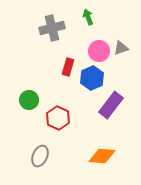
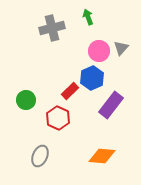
gray triangle: rotated 28 degrees counterclockwise
red rectangle: moved 2 px right, 24 px down; rotated 30 degrees clockwise
green circle: moved 3 px left
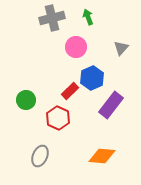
gray cross: moved 10 px up
pink circle: moved 23 px left, 4 px up
